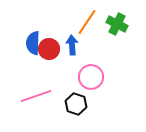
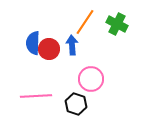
orange line: moved 2 px left
pink circle: moved 2 px down
pink line: rotated 16 degrees clockwise
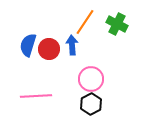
blue semicircle: moved 5 px left, 2 px down; rotated 15 degrees clockwise
black hexagon: moved 15 px right; rotated 15 degrees clockwise
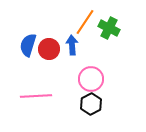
green cross: moved 8 px left, 4 px down
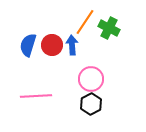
red circle: moved 3 px right, 4 px up
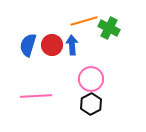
orange line: moved 1 px left, 1 px up; rotated 40 degrees clockwise
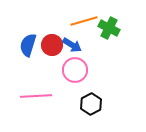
blue arrow: rotated 126 degrees clockwise
pink circle: moved 16 px left, 9 px up
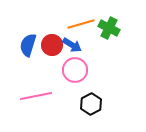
orange line: moved 3 px left, 3 px down
pink line: rotated 8 degrees counterclockwise
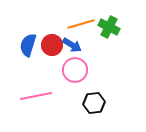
green cross: moved 1 px up
black hexagon: moved 3 px right, 1 px up; rotated 20 degrees clockwise
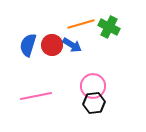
pink circle: moved 18 px right, 16 px down
